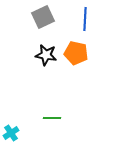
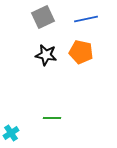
blue line: moved 1 px right; rotated 75 degrees clockwise
orange pentagon: moved 5 px right, 1 px up
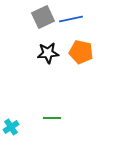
blue line: moved 15 px left
black star: moved 2 px right, 2 px up; rotated 15 degrees counterclockwise
cyan cross: moved 6 px up
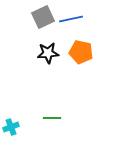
cyan cross: rotated 14 degrees clockwise
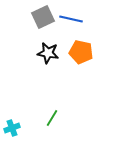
blue line: rotated 25 degrees clockwise
black star: rotated 15 degrees clockwise
green line: rotated 60 degrees counterclockwise
cyan cross: moved 1 px right, 1 px down
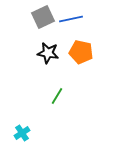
blue line: rotated 25 degrees counterclockwise
green line: moved 5 px right, 22 px up
cyan cross: moved 10 px right, 5 px down; rotated 14 degrees counterclockwise
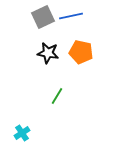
blue line: moved 3 px up
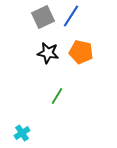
blue line: rotated 45 degrees counterclockwise
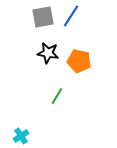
gray square: rotated 15 degrees clockwise
orange pentagon: moved 2 px left, 9 px down
cyan cross: moved 1 px left, 3 px down
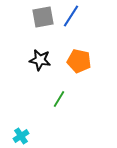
black star: moved 8 px left, 7 px down
green line: moved 2 px right, 3 px down
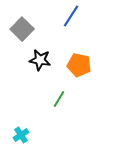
gray square: moved 21 px left, 12 px down; rotated 35 degrees counterclockwise
orange pentagon: moved 4 px down
cyan cross: moved 1 px up
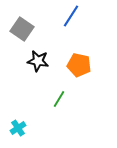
gray square: rotated 10 degrees counterclockwise
black star: moved 2 px left, 1 px down
cyan cross: moved 3 px left, 7 px up
